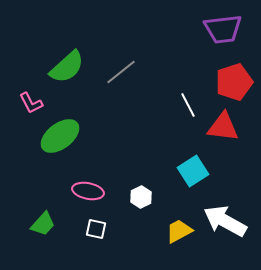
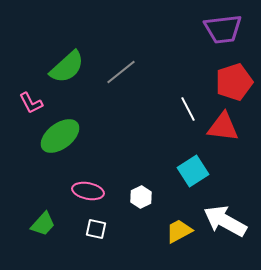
white line: moved 4 px down
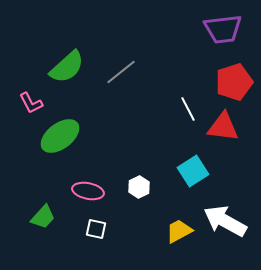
white hexagon: moved 2 px left, 10 px up
green trapezoid: moved 7 px up
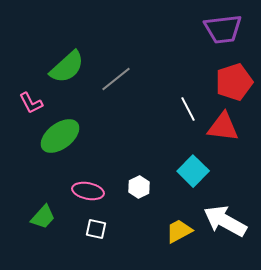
gray line: moved 5 px left, 7 px down
cyan square: rotated 12 degrees counterclockwise
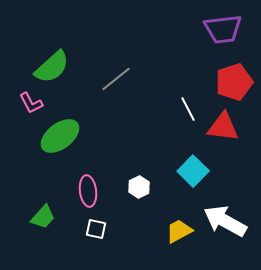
green semicircle: moved 15 px left
pink ellipse: rotated 72 degrees clockwise
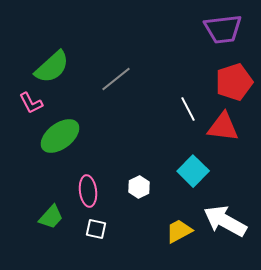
green trapezoid: moved 8 px right
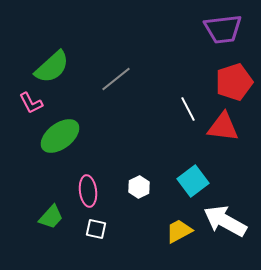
cyan square: moved 10 px down; rotated 8 degrees clockwise
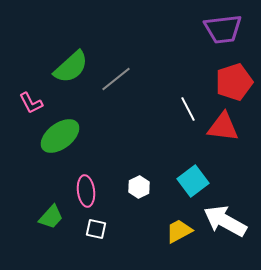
green semicircle: moved 19 px right
pink ellipse: moved 2 px left
